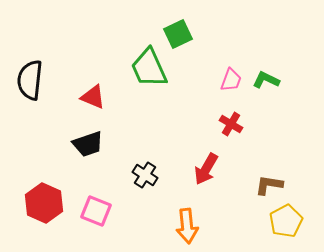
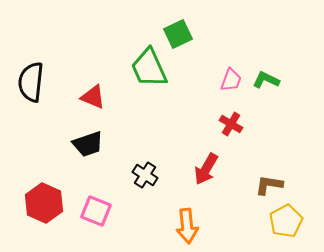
black semicircle: moved 1 px right, 2 px down
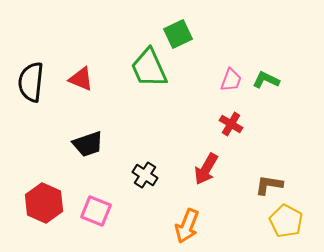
red triangle: moved 12 px left, 18 px up
yellow pentagon: rotated 16 degrees counterclockwise
orange arrow: rotated 28 degrees clockwise
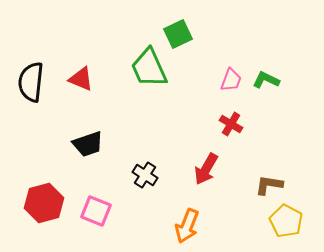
red hexagon: rotated 21 degrees clockwise
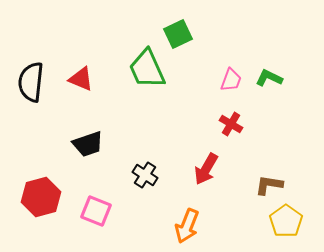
green trapezoid: moved 2 px left, 1 px down
green L-shape: moved 3 px right, 2 px up
red hexagon: moved 3 px left, 6 px up
yellow pentagon: rotated 8 degrees clockwise
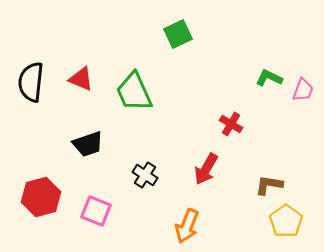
green trapezoid: moved 13 px left, 23 px down
pink trapezoid: moved 72 px right, 10 px down
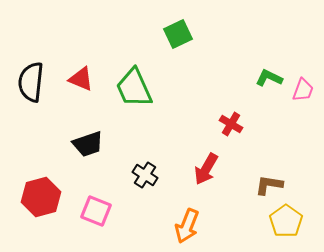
green trapezoid: moved 4 px up
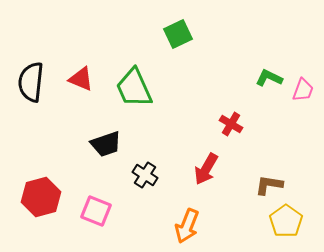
black trapezoid: moved 18 px right
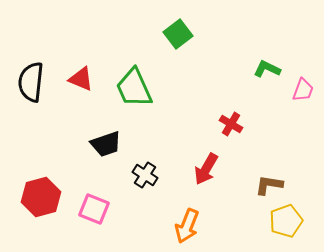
green square: rotated 12 degrees counterclockwise
green L-shape: moved 2 px left, 9 px up
pink square: moved 2 px left, 2 px up
yellow pentagon: rotated 16 degrees clockwise
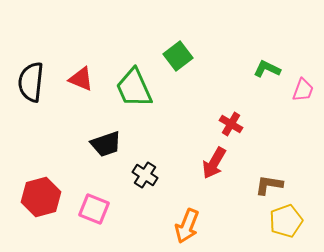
green square: moved 22 px down
red arrow: moved 8 px right, 6 px up
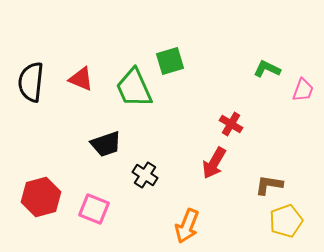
green square: moved 8 px left, 5 px down; rotated 20 degrees clockwise
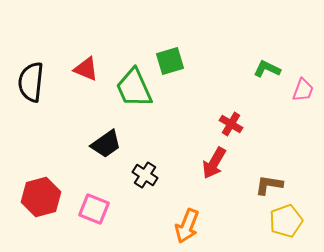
red triangle: moved 5 px right, 10 px up
black trapezoid: rotated 16 degrees counterclockwise
